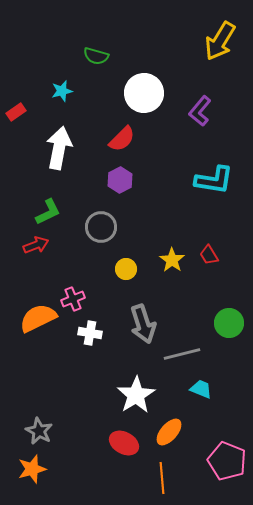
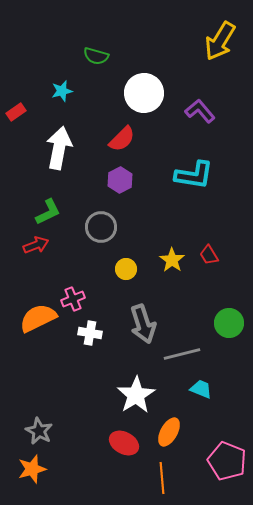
purple L-shape: rotated 100 degrees clockwise
cyan L-shape: moved 20 px left, 5 px up
orange ellipse: rotated 12 degrees counterclockwise
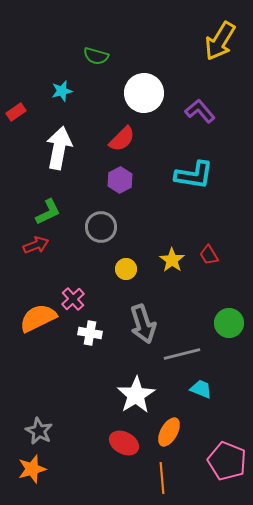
pink cross: rotated 20 degrees counterclockwise
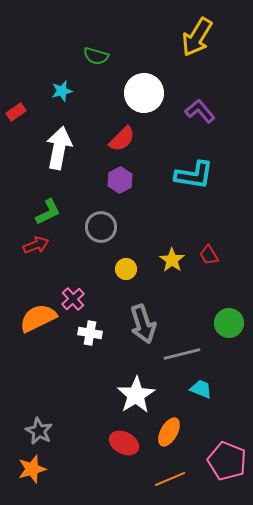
yellow arrow: moved 23 px left, 4 px up
orange line: moved 8 px right, 1 px down; rotated 72 degrees clockwise
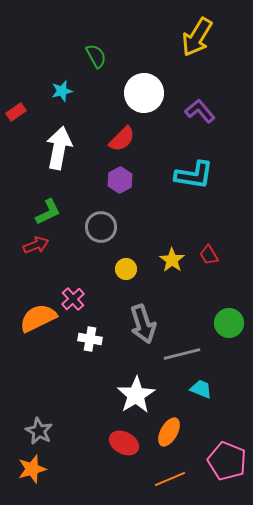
green semicircle: rotated 135 degrees counterclockwise
white cross: moved 6 px down
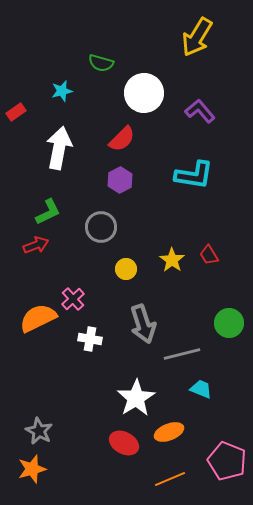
green semicircle: moved 5 px right, 7 px down; rotated 135 degrees clockwise
white star: moved 3 px down
orange ellipse: rotated 40 degrees clockwise
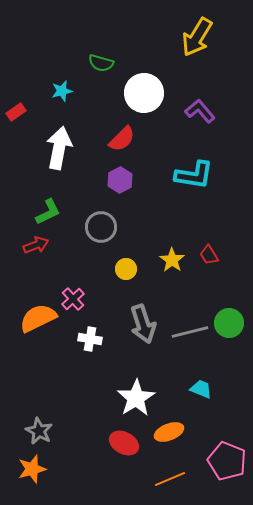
gray line: moved 8 px right, 22 px up
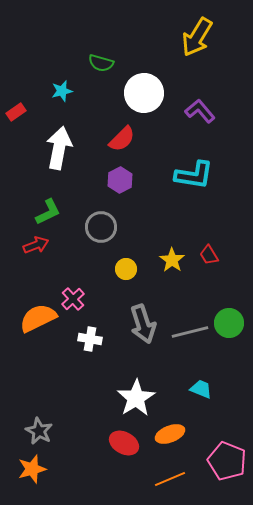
orange ellipse: moved 1 px right, 2 px down
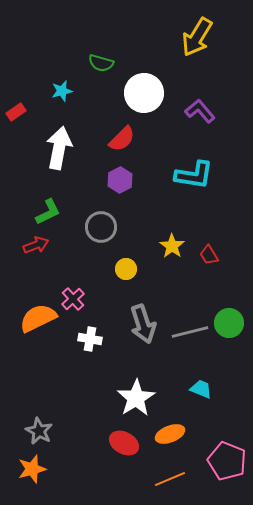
yellow star: moved 14 px up
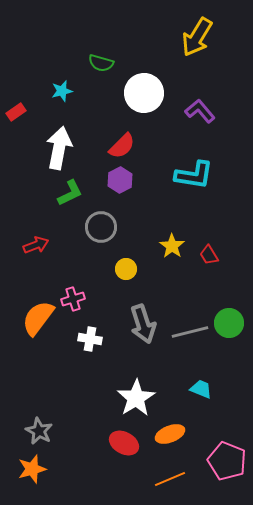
red semicircle: moved 7 px down
green L-shape: moved 22 px right, 19 px up
pink cross: rotated 25 degrees clockwise
orange semicircle: rotated 27 degrees counterclockwise
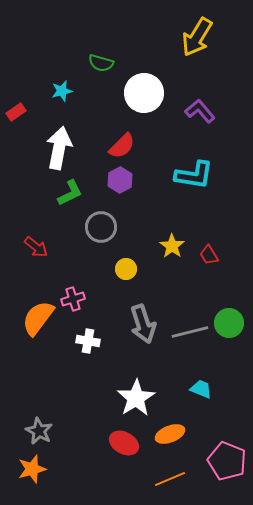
red arrow: moved 2 px down; rotated 60 degrees clockwise
white cross: moved 2 px left, 2 px down
